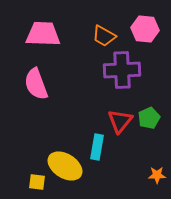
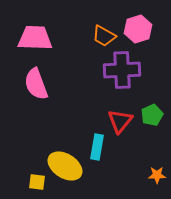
pink hexagon: moved 7 px left; rotated 24 degrees counterclockwise
pink trapezoid: moved 8 px left, 4 px down
green pentagon: moved 3 px right, 3 px up
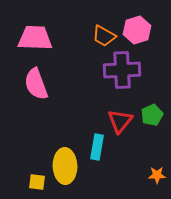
pink hexagon: moved 1 px left, 1 px down
yellow ellipse: rotated 56 degrees clockwise
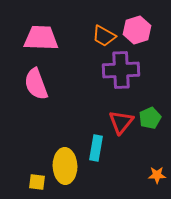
pink trapezoid: moved 6 px right
purple cross: moved 1 px left
green pentagon: moved 2 px left, 3 px down
red triangle: moved 1 px right, 1 px down
cyan rectangle: moved 1 px left, 1 px down
